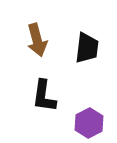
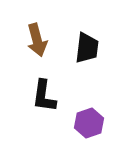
purple hexagon: rotated 8 degrees clockwise
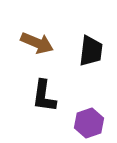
brown arrow: moved 3 px down; rotated 52 degrees counterclockwise
black trapezoid: moved 4 px right, 3 px down
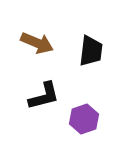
black L-shape: rotated 112 degrees counterclockwise
purple hexagon: moved 5 px left, 4 px up
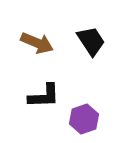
black trapezoid: moved 10 px up; rotated 40 degrees counterclockwise
black L-shape: rotated 12 degrees clockwise
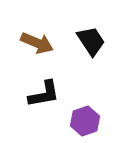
black L-shape: moved 2 px up; rotated 8 degrees counterclockwise
purple hexagon: moved 1 px right, 2 px down
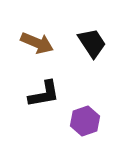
black trapezoid: moved 1 px right, 2 px down
